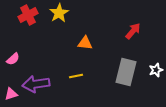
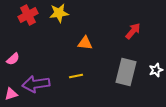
yellow star: rotated 24 degrees clockwise
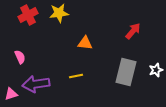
pink semicircle: moved 7 px right, 2 px up; rotated 72 degrees counterclockwise
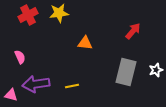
yellow line: moved 4 px left, 10 px down
pink triangle: moved 1 px down; rotated 32 degrees clockwise
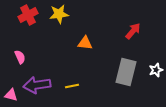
yellow star: moved 1 px down
purple arrow: moved 1 px right, 1 px down
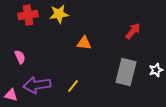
red cross: rotated 18 degrees clockwise
orange triangle: moved 1 px left
yellow line: moved 1 px right; rotated 40 degrees counterclockwise
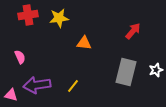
yellow star: moved 4 px down
